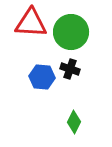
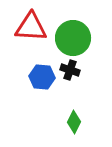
red triangle: moved 4 px down
green circle: moved 2 px right, 6 px down
black cross: moved 1 px down
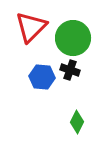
red triangle: rotated 48 degrees counterclockwise
green diamond: moved 3 px right
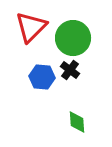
black cross: rotated 18 degrees clockwise
green diamond: rotated 30 degrees counterclockwise
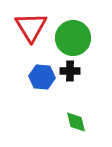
red triangle: rotated 16 degrees counterclockwise
black cross: moved 1 px down; rotated 36 degrees counterclockwise
green diamond: moved 1 px left; rotated 10 degrees counterclockwise
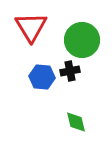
green circle: moved 9 px right, 2 px down
black cross: rotated 12 degrees counterclockwise
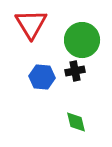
red triangle: moved 3 px up
black cross: moved 5 px right
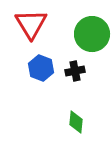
green circle: moved 10 px right, 6 px up
blue hexagon: moved 1 px left, 9 px up; rotated 15 degrees clockwise
green diamond: rotated 20 degrees clockwise
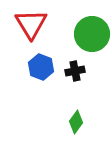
blue hexagon: moved 1 px up
green diamond: rotated 30 degrees clockwise
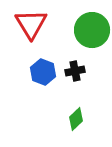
green circle: moved 4 px up
blue hexagon: moved 2 px right, 5 px down
green diamond: moved 3 px up; rotated 10 degrees clockwise
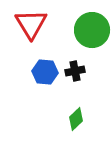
blue hexagon: moved 2 px right; rotated 15 degrees counterclockwise
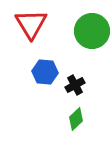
green circle: moved 1 px down
black cross: moved 14 px down; rotated 18 degrees counterclockwise
